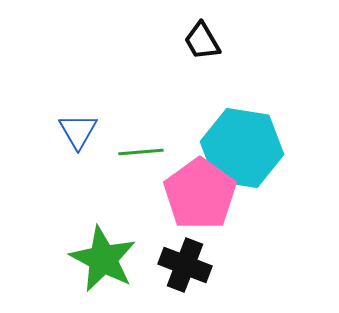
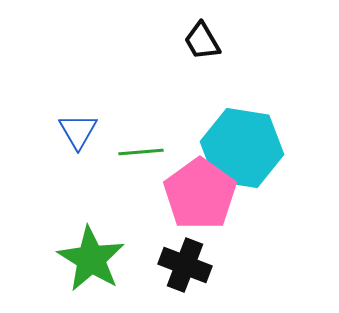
green star: moved 12 px left; rotated 4 degrees clockwise
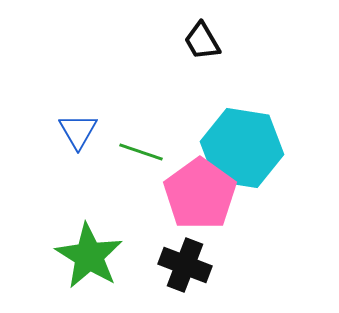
green line: rotated 24 degrees clockwise
green star: moved 2 px left, 3 px up
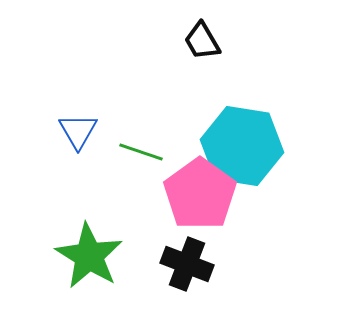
cyan hexagon: moved 2 px up
black cross: moved 2 px right, 1 px up
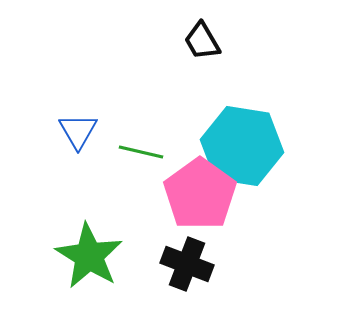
green line: rotated 6 degrees counterclockwise
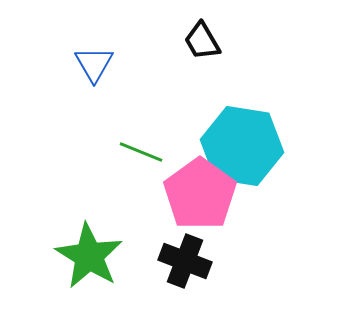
blue triangle: moved 16 px right, 67 px up
green line: rotated 9 degrees clockwise
black cross: moved 2 px left, 3 px up
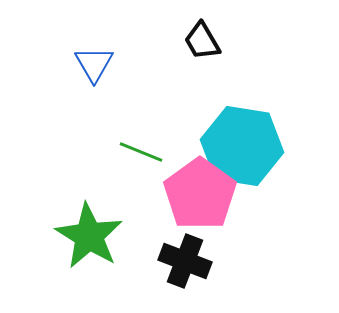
green star: moved 20 px up
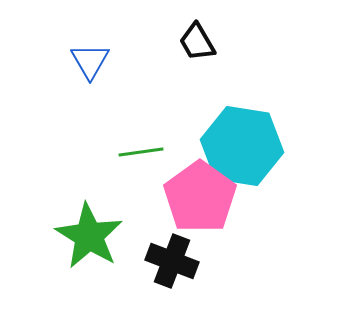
black trapezoid: moved 5 px left, 1 px down
blue triangle: moved 4 px left, 3 px up
green line: rotated 30 degrees counterclockwise
pink pentagon: moved 3 px down
black cross: moved 13 px left
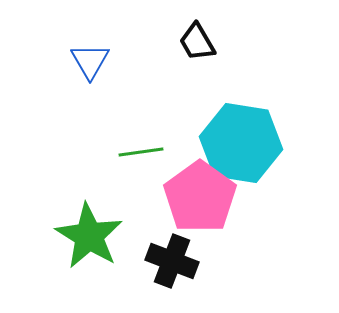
cyan hexagon: moved 1 px left, 3 px up
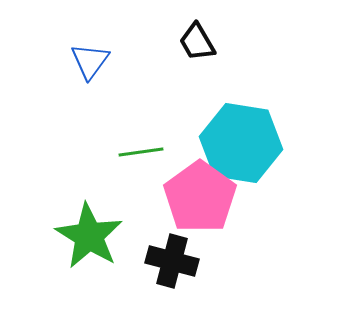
blue triangle: rotated 6 degrees clockwise
black cross: rotated 6 degrees counterclockwise
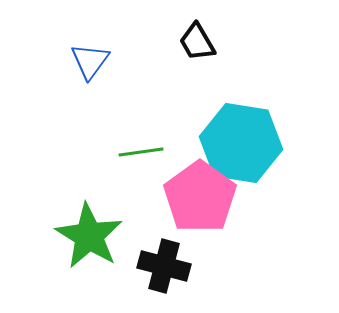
black cross: moved 8 px left, 5 px down
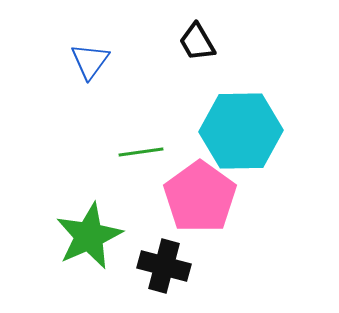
cyan hexagon: moved 12 px up; rotated 10 degrees counterclockwise
green star: rotated 16 degrees clockwise
